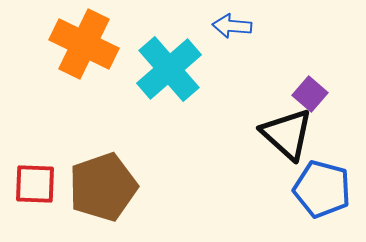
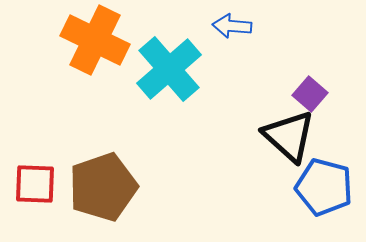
orange cross: moved 11 px right, 4 px up
black triangle: moved 2 px right, 2 px down
blue pentagon: moved 2 px right, 2 px up
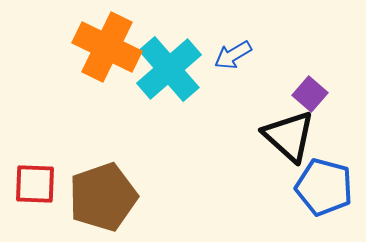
blue arrow: moved 1 px right, 29 px down; rotated 36 degrees counterclockwise
orange cross: moved 12 px right, 7 px down
brown pentagon: moved 10 px down
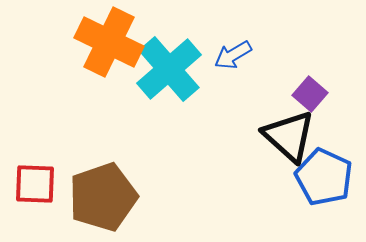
orange cross: moved 2 px right, 5 px up
blue pentagon: moved 10 px up; rotated 10 degrees clockwise
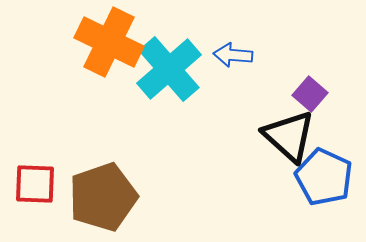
blue arrow: rotated 36 degrees clockwise
